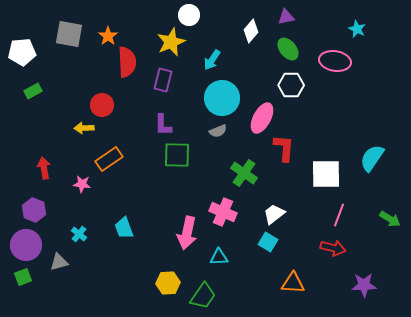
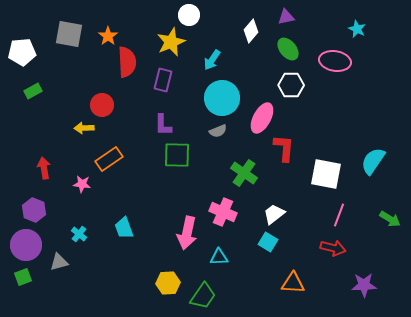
cyan semicircle at (372, 158): moved 1 px right, 3 px down
white square at (326, 174): rotated 12 degrees clockwise
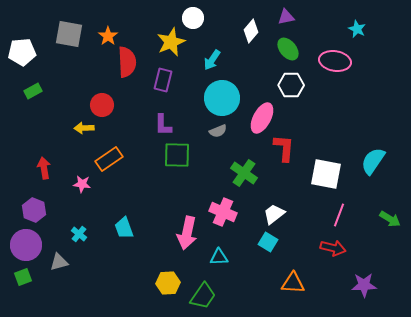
white circle at (189, 15): moved 4 px right, 3 px down
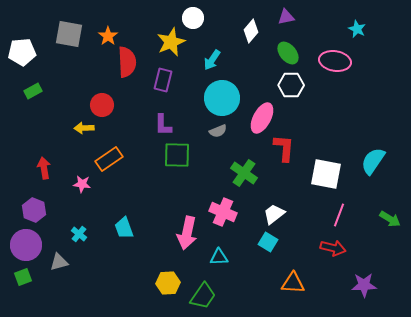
green ellipse at (288, 49): moved 4 px down
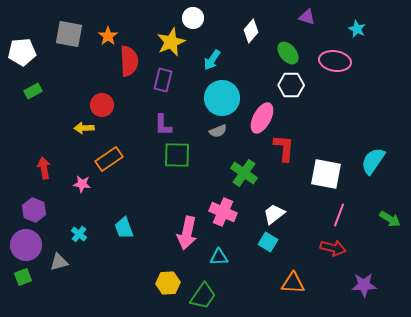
purple triangle at (286, 17): moved 21 px right; rotated 30 degrees clockwise
red semicircle at (127, 62): moved 2 px right, 1 px up
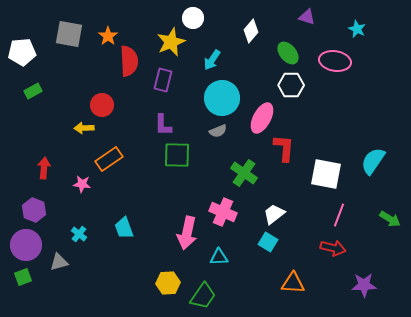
red arrow at (44, 168): rotated 15 degrees clockwise
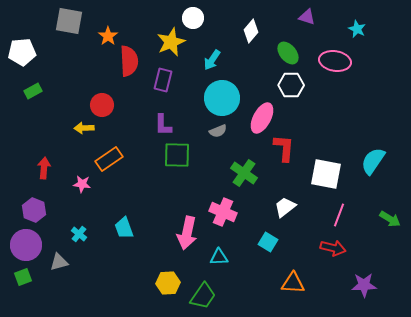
gray square at (69, 34): moved 13 px up
white trapezoid at (274, 214): moved 11 px right, 7 px up
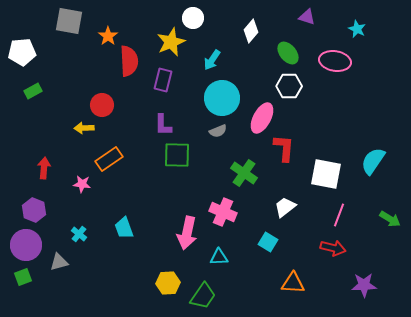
white hexagon at (291, 85): moved 2 px left, 1 px down
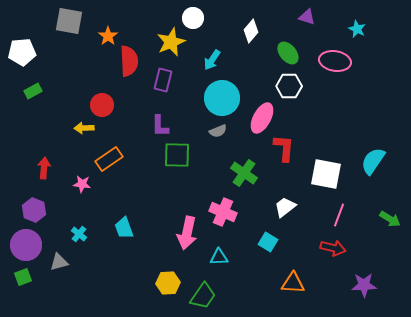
purple L-shape at (163, 125): moved 3 px left, 1 px down
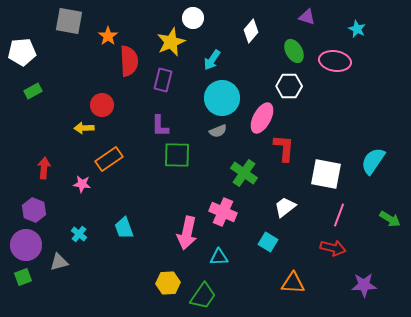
green ellipse at (288, 53): moved 6 px right, 2 px up; rotated 10 degrees clockwise
